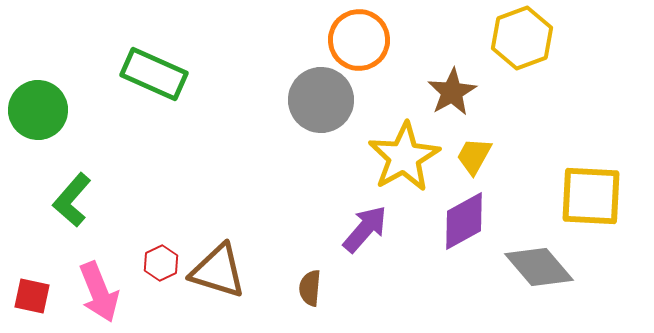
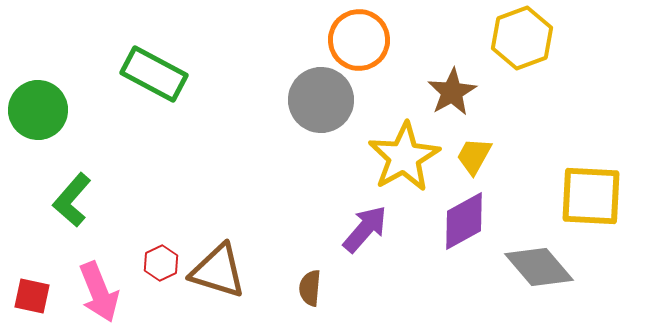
green rectangle: rotated 4 degrees clockwise
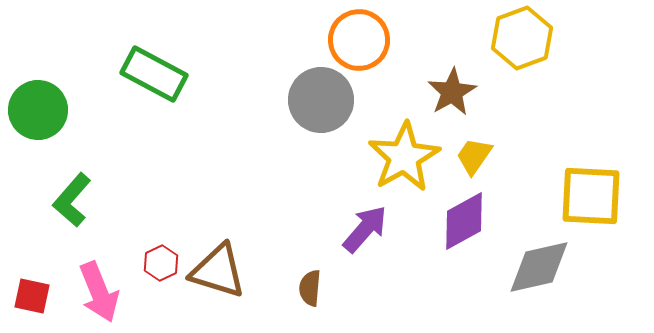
yellow trapezoid: rotated 6 degrees clockwise
gray diamond: rotated 62 degrees counterclockwise
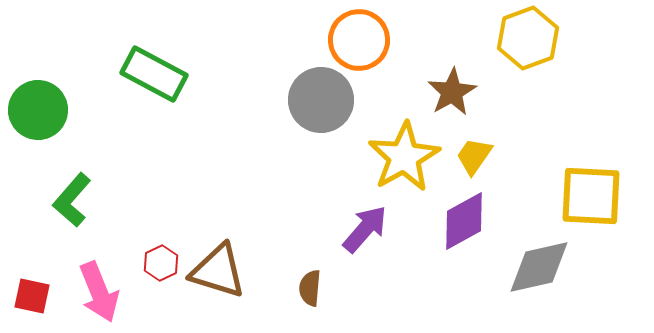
yellow hexagon: moved 6 px right
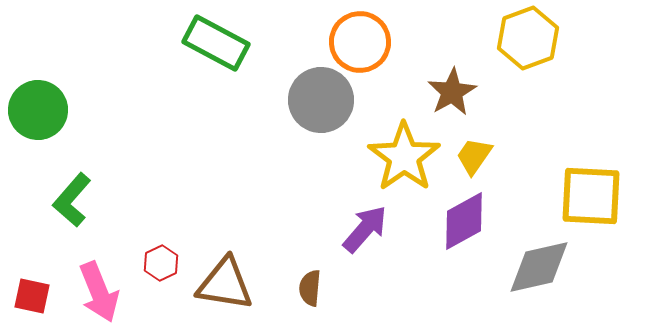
orange circle: moved 1 px right, 2 px down
green rectangle: moved 62 px right, 31 px up
yellow star: rotated 6 degrees counterclockwise
brown triangle: moved 7 px right, 13 px down; rotated 8 degrees counterclockwise
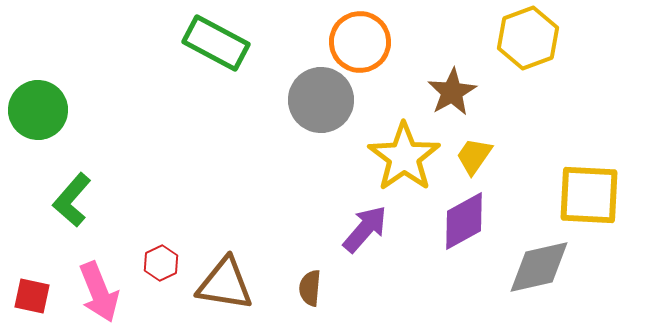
yellow square: moved 2 px left, 1 px up
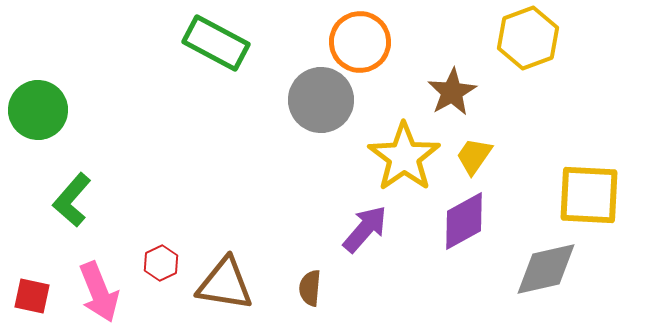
gray diamond: moved 7 px right, 2 px down
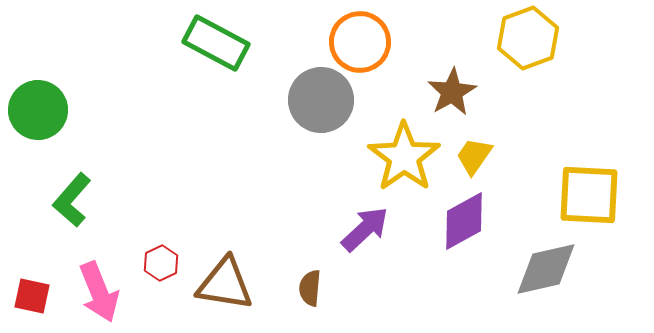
purple arrow: rotated 6 degrees clockwise
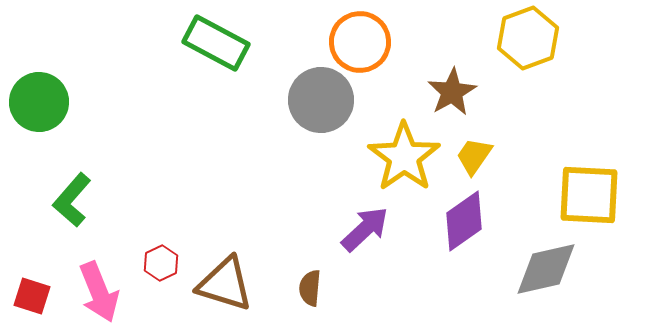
green circle: moved 1 px right, 8 px up
purple diamond: rotated 6 degrees counterclockwise
brown triangle: rotated 8 degrees clockwise
red square: rotated 6 degrees clockwise
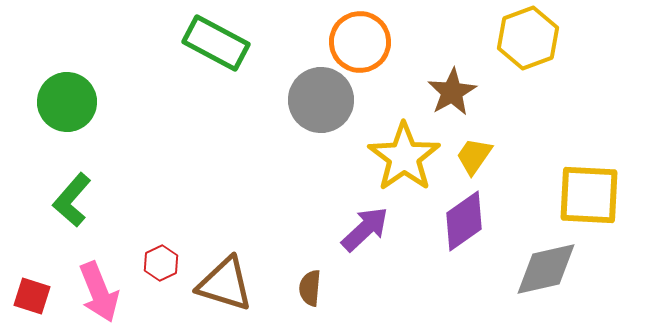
green circle: moved 28 px right
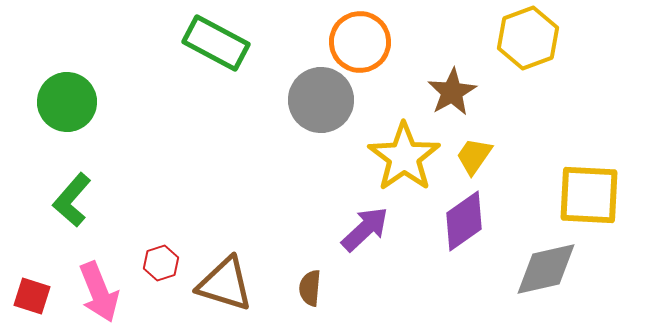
red hexagon: rotated 8 degrees clockwise
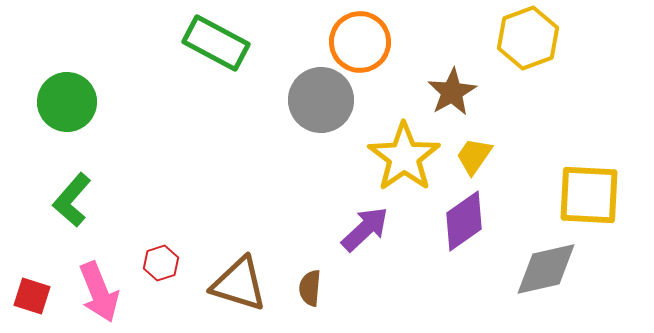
brown triangle: moved 14 px right
